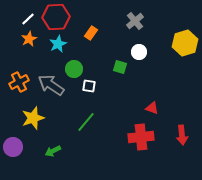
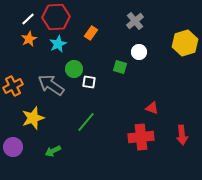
orange cross: moved 6 px left, 4 px down
white square: moved 4 px up
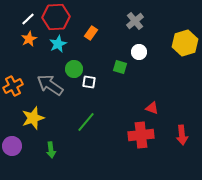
gray arrow: moved 1 px left
red cross: moved 2 px up
purple circle: moved 1 px left, 1 px up
green arrow: moved 2 px left, 1 px up; rotated 70 degrees counterclockwise
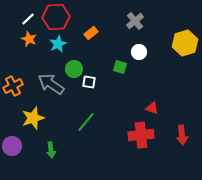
orange rectangle: rotated 16 degrees clockwise
orange star: rotated 21 degrees counterclockwise
gray arrow: moved 1 px right, 1 px up
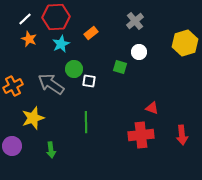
white line: moved 3 px left
cyan star: moved 3 px right
white square: moved 1 px up
green line: rotated 40 degrees counterclockwise
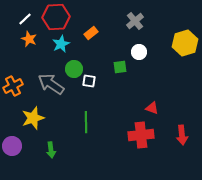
green square: rotated 24 degrees counterclockwise
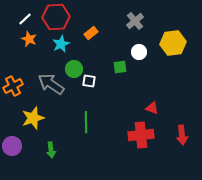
yellow hexagon: moved 12 px left; rotated 10 degrees clockwise
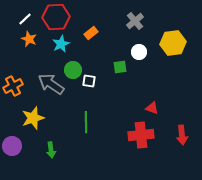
green circle: moved 1 px left, 1 px down
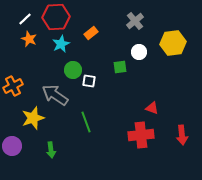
gray arrow: moved 4 px right, 11 px down
green line: rotated 20 degrees counterclockwise
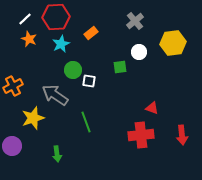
green arrow: moved 6 px right, 4 px down
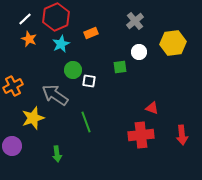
red hexagon: rotated 20 degrees counterclockwise
orange rectangle: rotated 16 degrees clockwise
